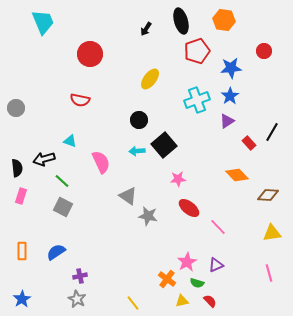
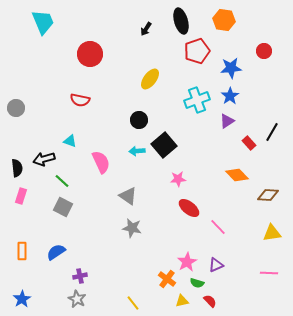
gray star at (148, 216): moved 16 px left, 12 px down
pink line at (269, 273): rotated 72 degrees counterclockwise
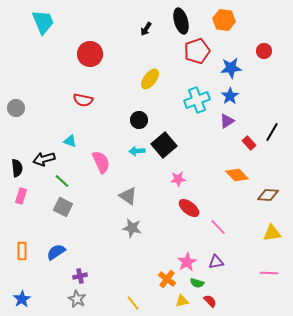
red semicircle at (80, 100): moved 3 px right
purple triangle at (216, 265): moved 3 px up; rotated 14 degrees clockwise
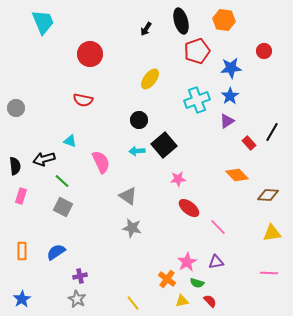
black semicircle at (17, 168): moved 2 px left, 2 px up
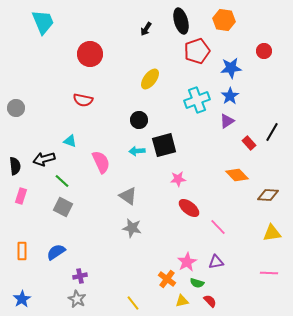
black square at (164, 145): rotated 25 degrees clockwise
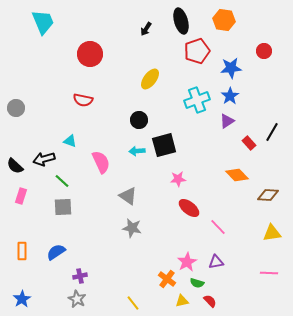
black semicircle at (15, 166): rotated 138 degrees clockwise
gray square at (63, 207): rotated 30 degrees counterclockwise
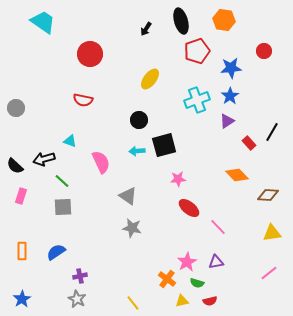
cyan trapezoid at (43, 22): rotated 32 degrees counterclockwise
pink line at (269, 273): rotated 42 degrees counterclockwise
red semicircle at (210, 301): rotated 120 degrees clockwise
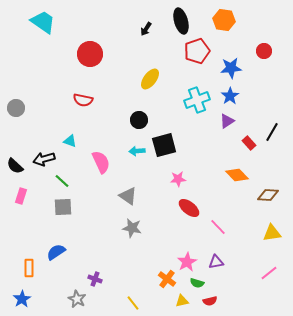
orange rectangle at (22, 251): moved 7 px right, 17 px down
purple cross at (80, 276): moved 15 px right, 3 px down; rotated 32 degrees clockwise
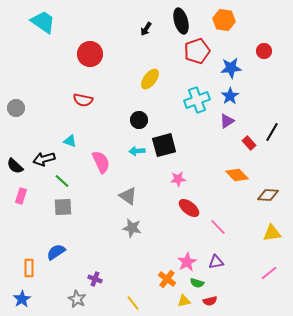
yellow triangle at (182, 301): moved 2 px right
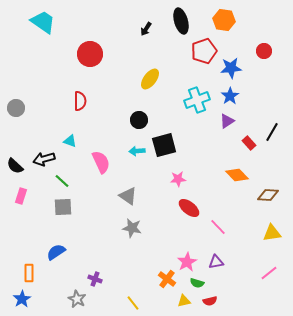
red pentagon at (197, 51): moved 7 px right
red semicircle at (83, 100): moved 3 px left, 1 px down; rotated 102 degrees counterclockwise
orange rectangle at (29, 268): moved 5 px down
